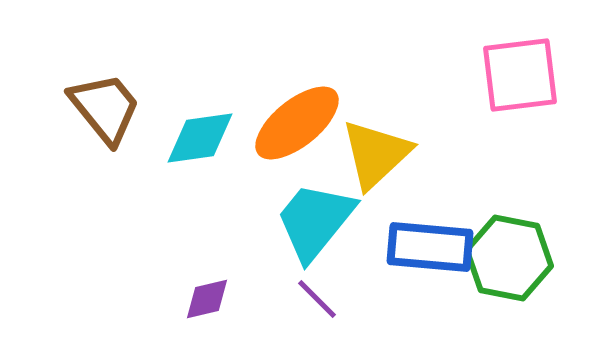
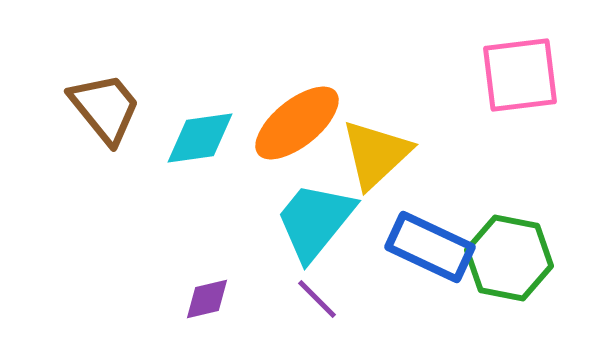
blue rectangle: rotated 20 degrees clockwise
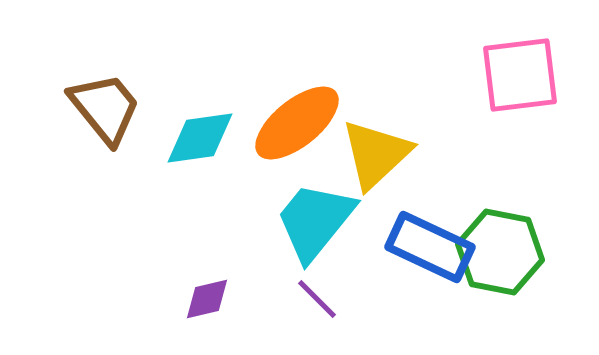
green hexagon: moved 9 px left, 6 px up
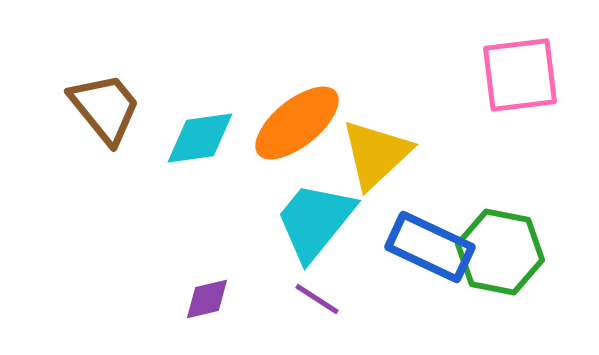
purple line: rotated 12 degrees counterclockwise
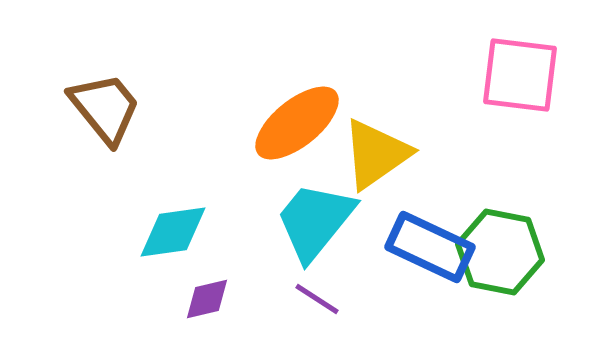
pink square: rotated 14 degrees clockwise
cyan diamond: moved 27 px left, 94 px down
yellow triangle: rotated 8 degrees clockwise
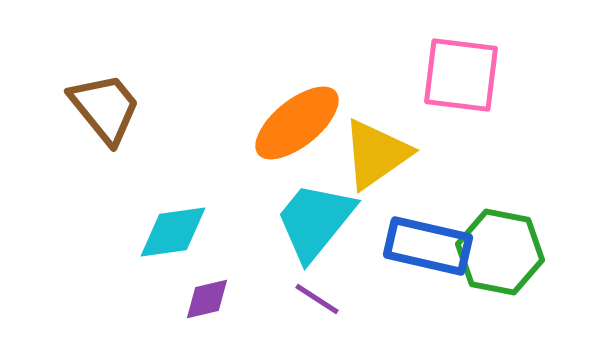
pink square: moved 59 px left
blue rectangle: moved 2 px left, 1 px up; rotated 12 degrees counterclockwise
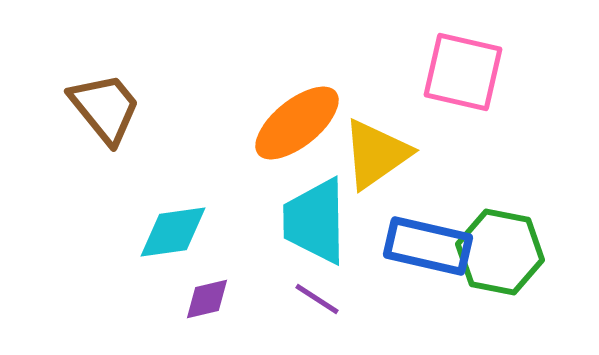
pink square: moved 2 px right, 3 px up; rotated 6 degrees clockwise
cyan trapezoid: rotated 40 degrees counterclockwise
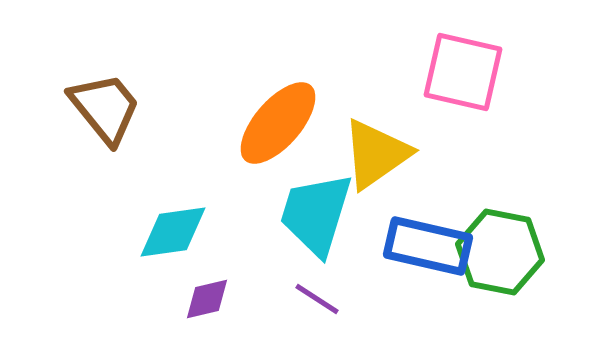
orange ellipse: moved 19 px left; rotated 10 degrees counterclockwise
cyan trapezoid: moved 1 px right, 7 px up; rotated 18 degrees clockwise
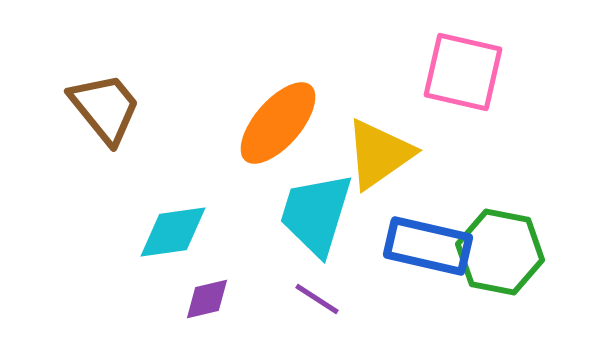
yellow triangle: moved 3 px right
